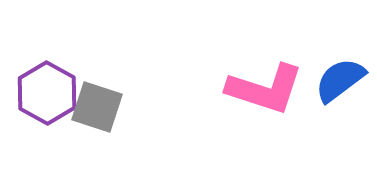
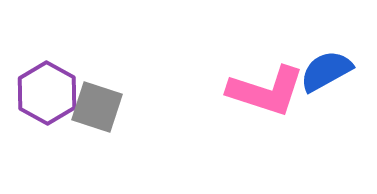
blue semicircle: moved 14 px left, 9 px up; rotated 8 degrees clockwise
pink L-shape: moved 1 px right, 2 px down
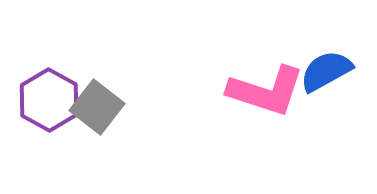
purple hexagon: moved 2 px right, 7 px down
gray square: rotated 20 degrees clockwise
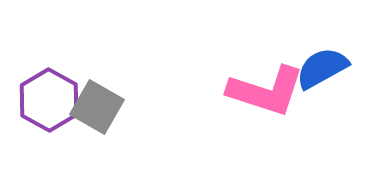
blue semicircle: moved 4 px left, 3 px up
gray square: rotated 8 degrees counterclockwise
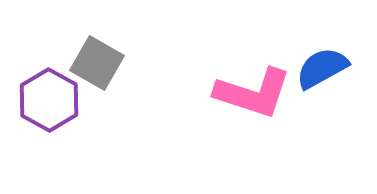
pink L-shape: moved 13 px left, 2 px down
gray square: moved 44 px up
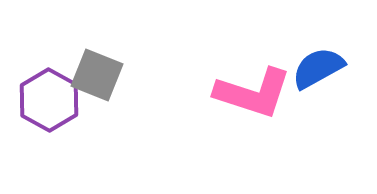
gray square: moved 12 px down; rotated 8 degrees counterclockwise
blue semicircle: moved 4 px left
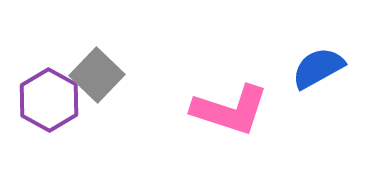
gray square: rotated 22 degrees clockwise
pink L-shape: moved 23 px left, 17 px down
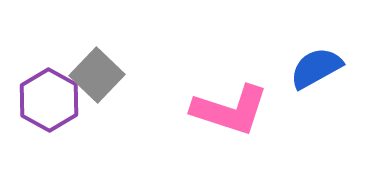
blue semicircle: moved 2 px left
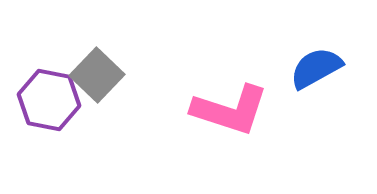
purple hexagon: rotated 18 degrees counterclockwise
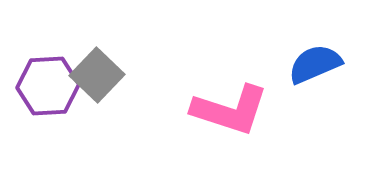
blue semicircle: moved 1 px left, 4 px up; rotated 6 degrees clockwise
purple hexagon: moved 1 px left, 14 px up; rotated 14 degrees counterclockwise
